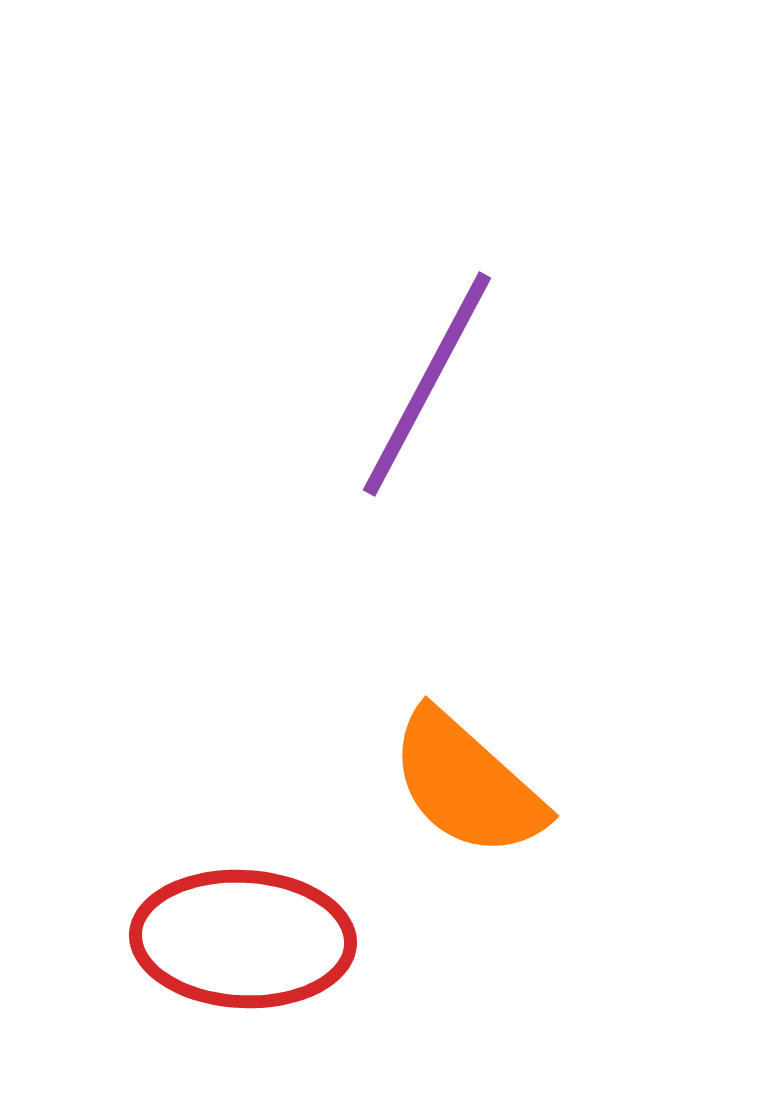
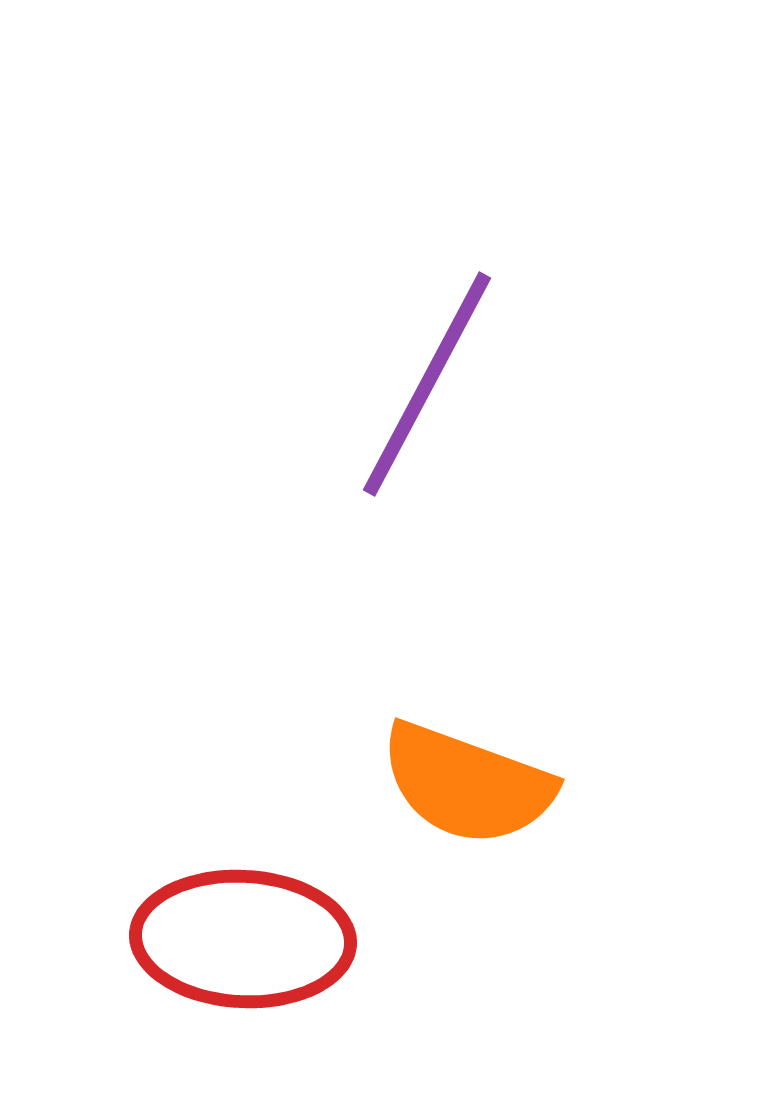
orange semicircle: rotated 22 degrees counterclockwise
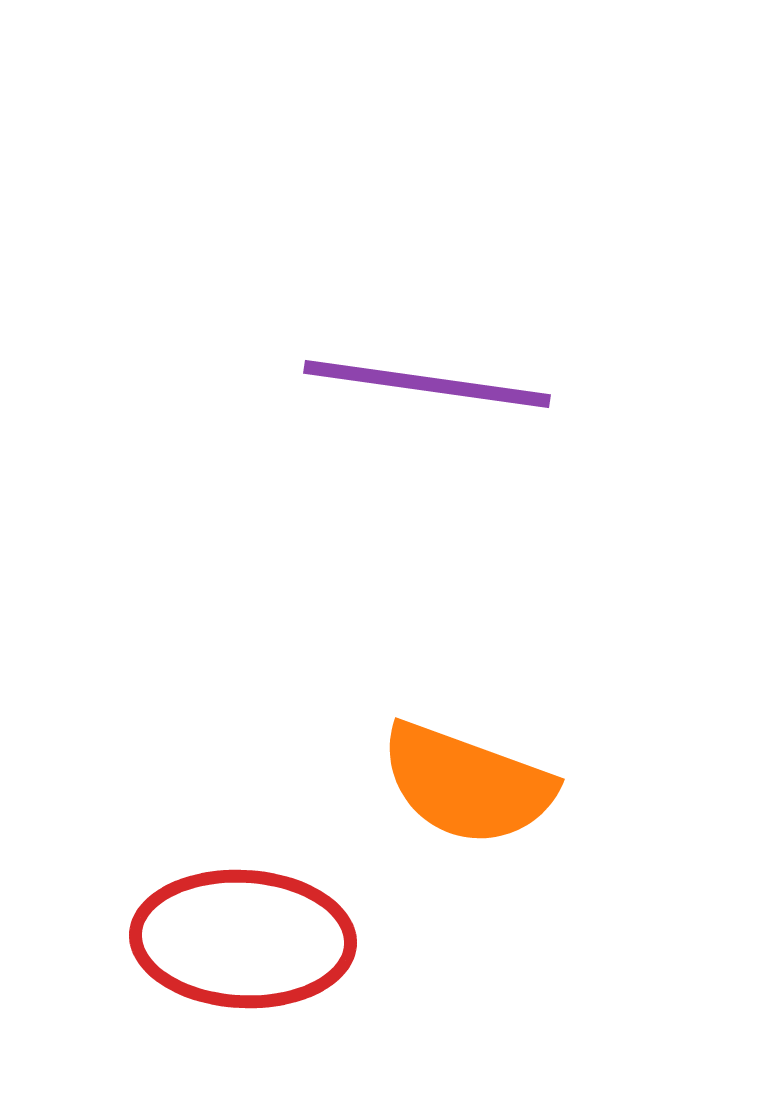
purple line: rotated 70 degrees clockwise
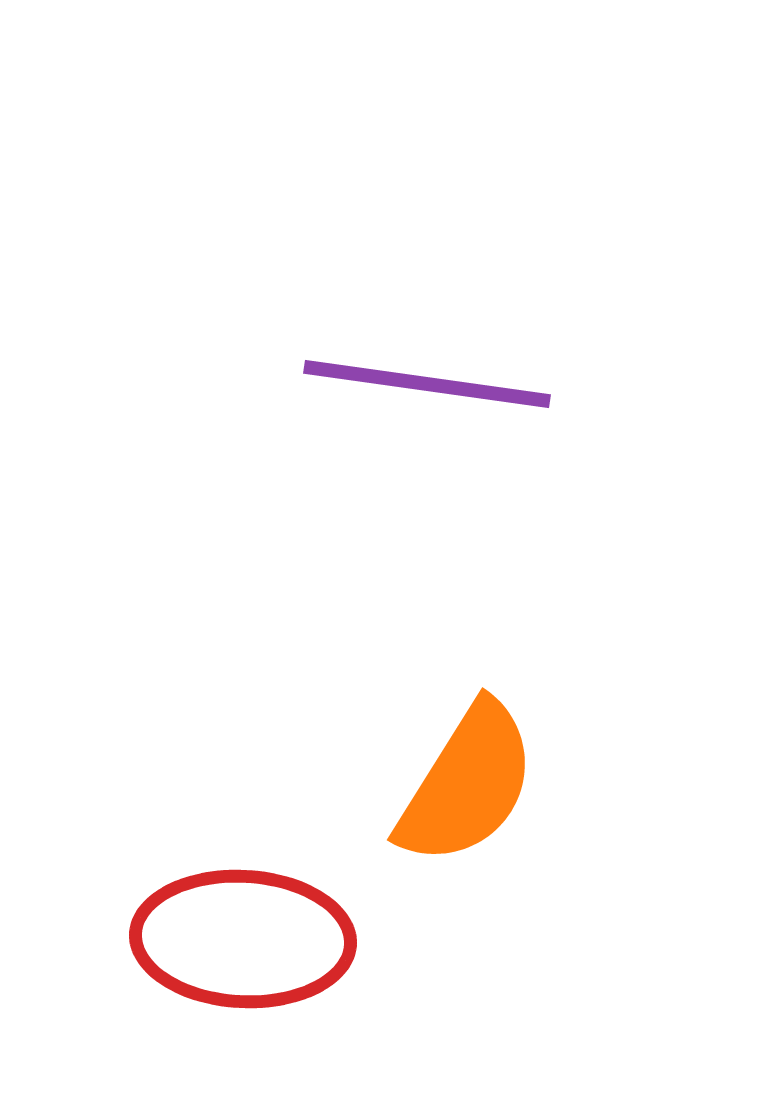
orange semicircle: rotated 78 degrees counterclockwise
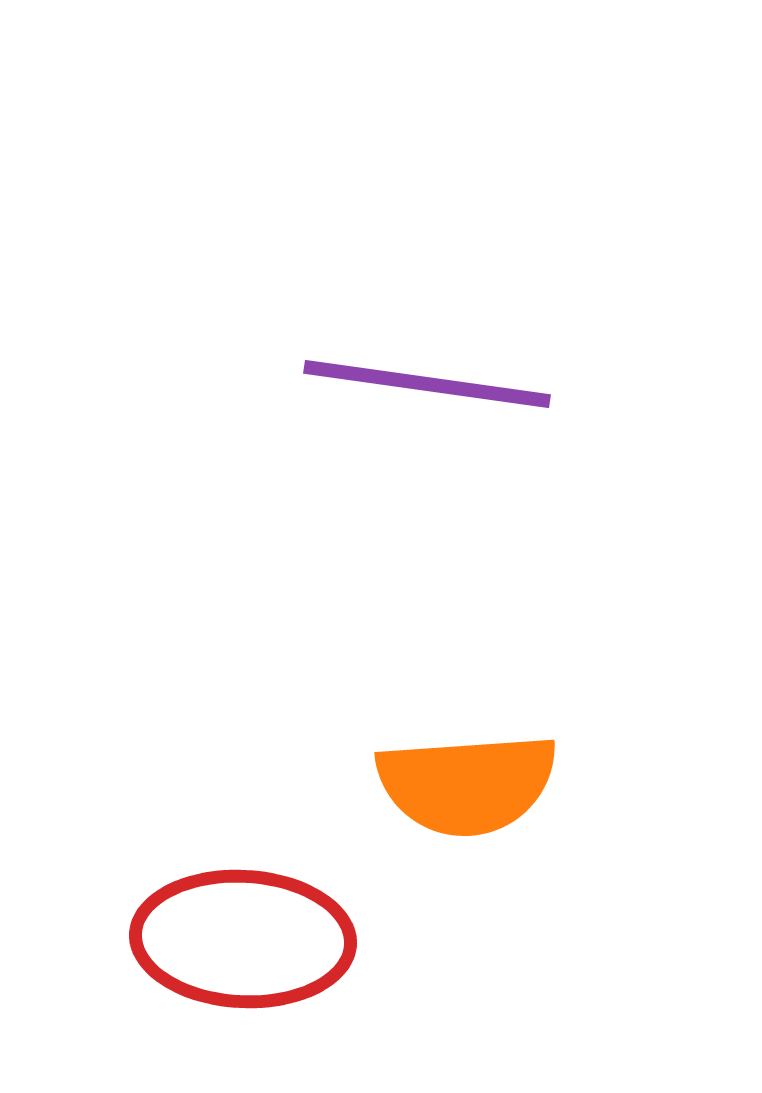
orange semicircle: rotated 54 degrees clockwise
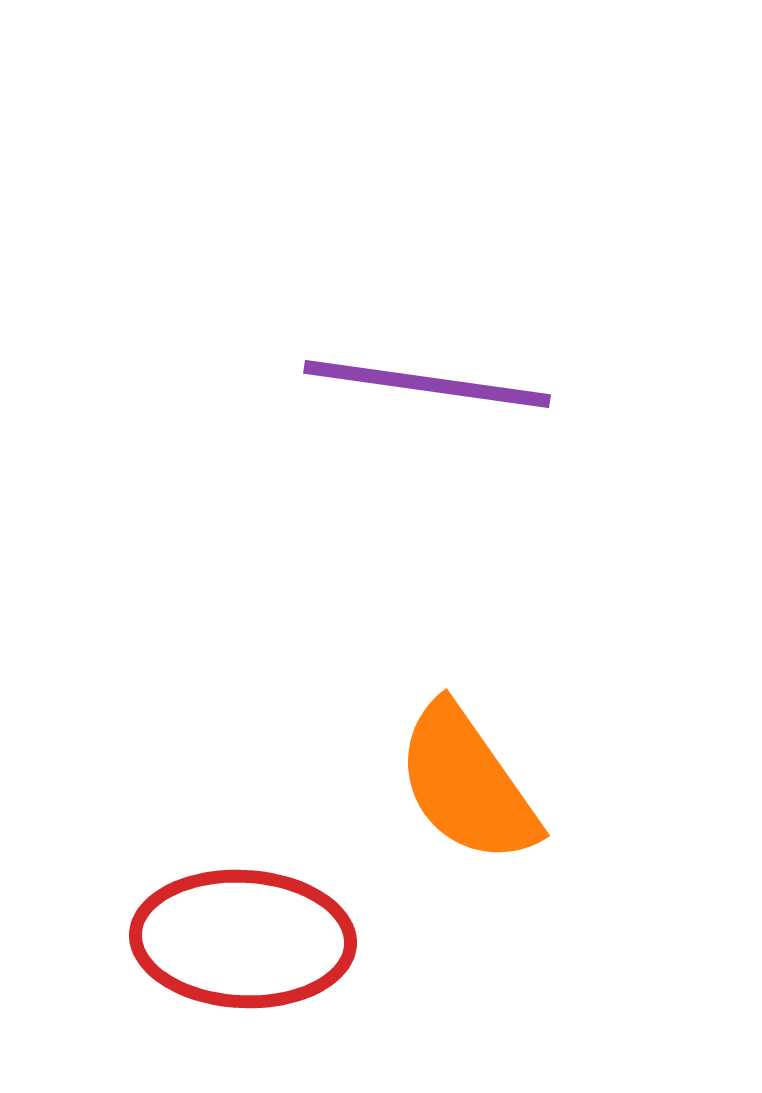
orange semicircle: rotated 59 degrees clockwise
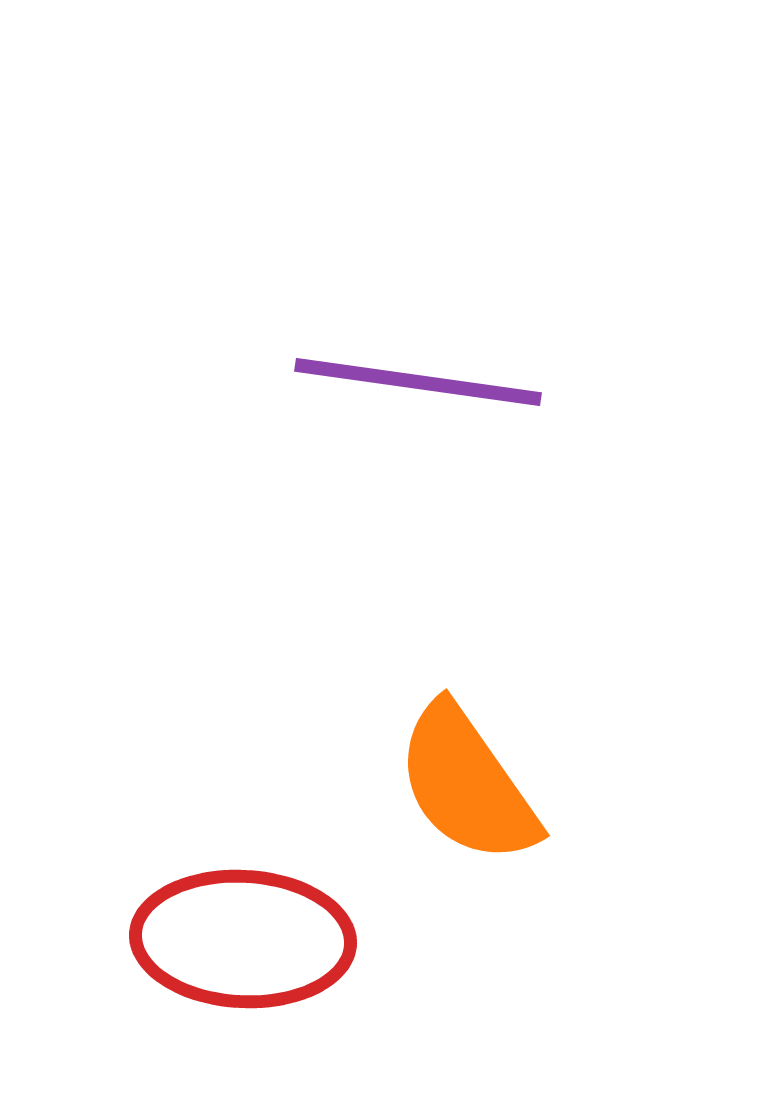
purple line: moved 9 px left, 2 px up
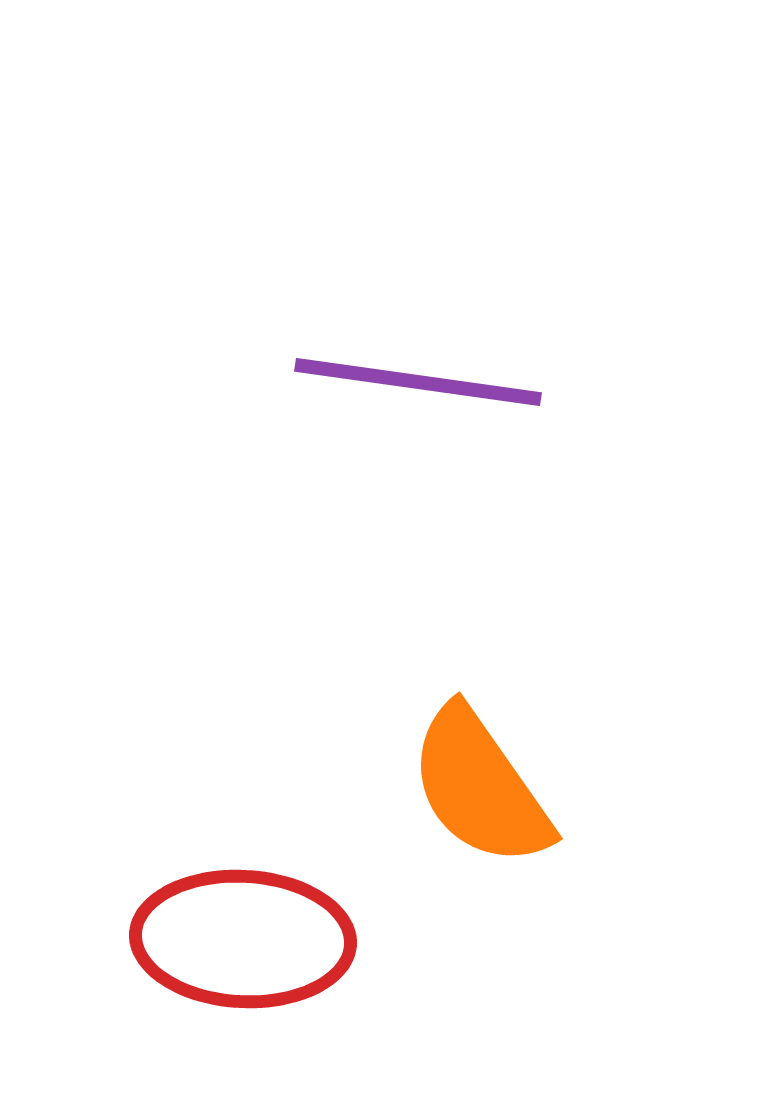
orange semicircle: moved 13 px right, 3 px down
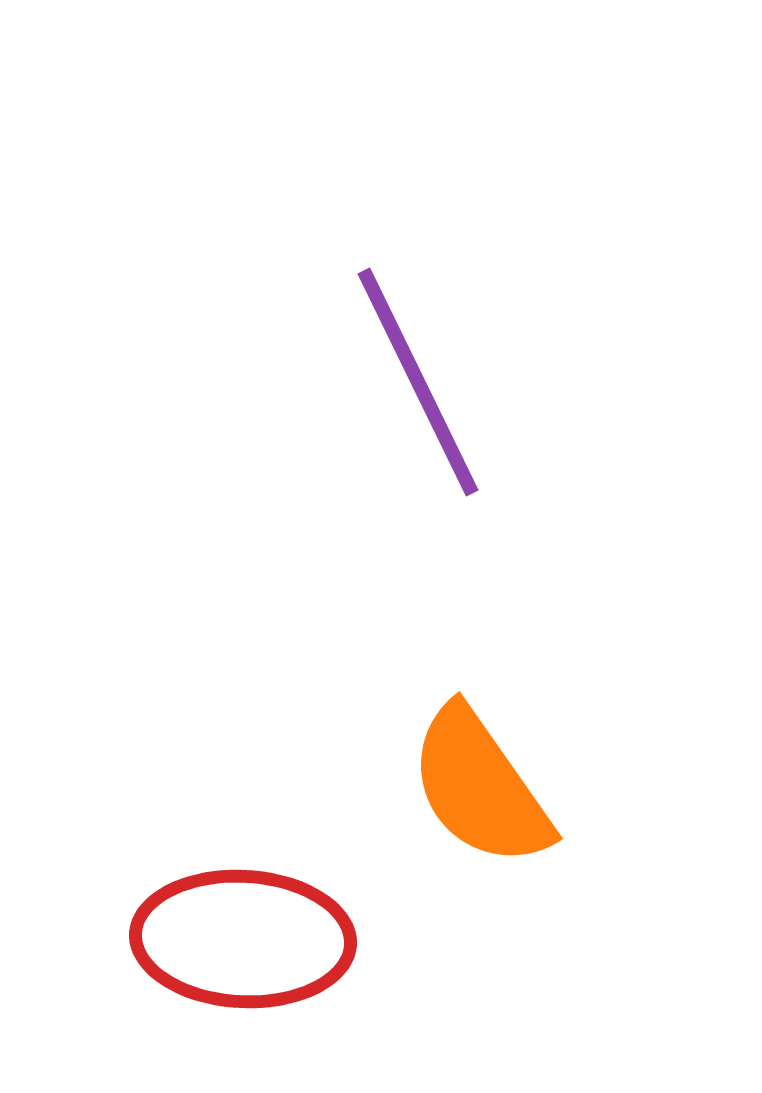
purple line: rotated 56 degrees clockwise
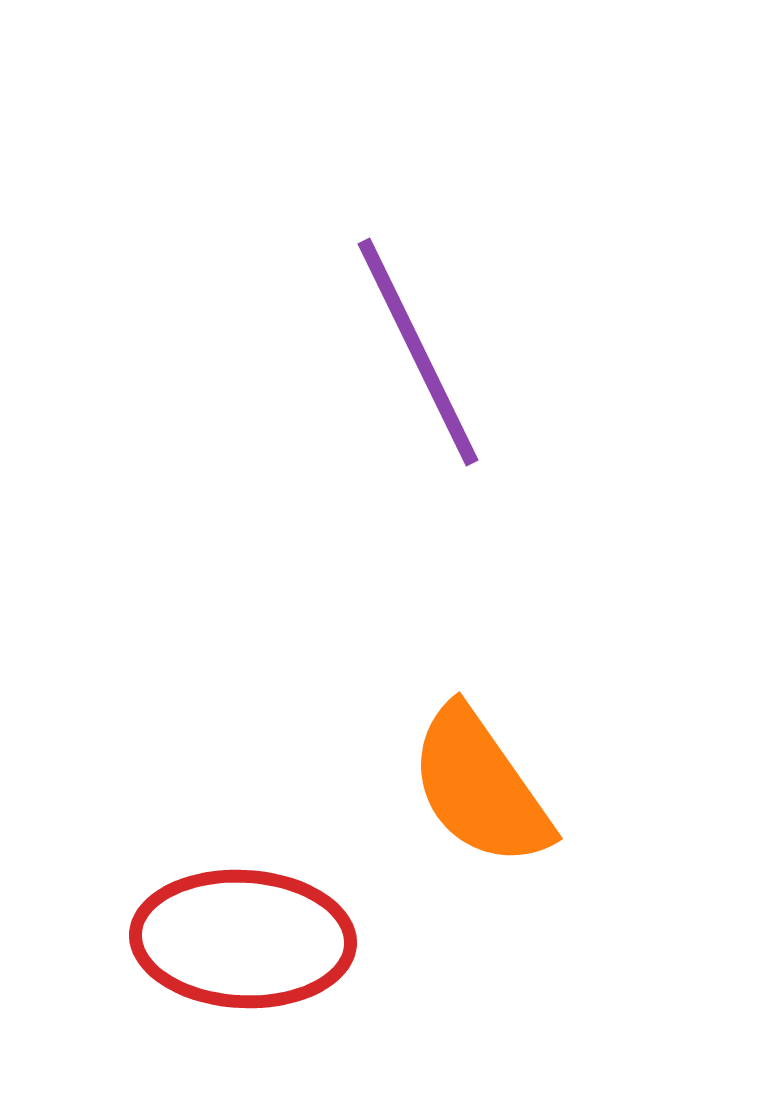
purple line: moved 30 px up
